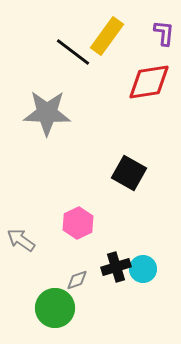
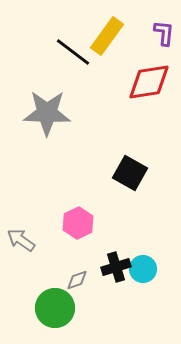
black square: moved 1 px right
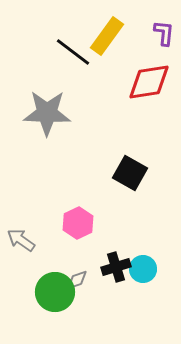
green circle: moved 16 px up
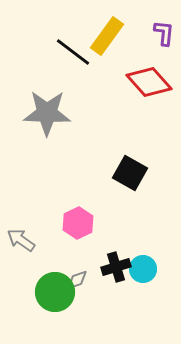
red diamond: rotated 57 degrees clockwise
